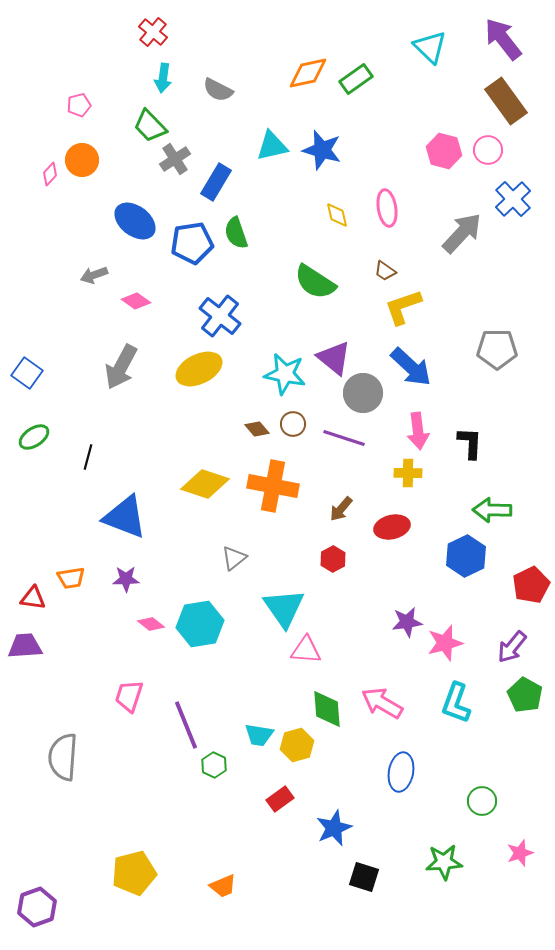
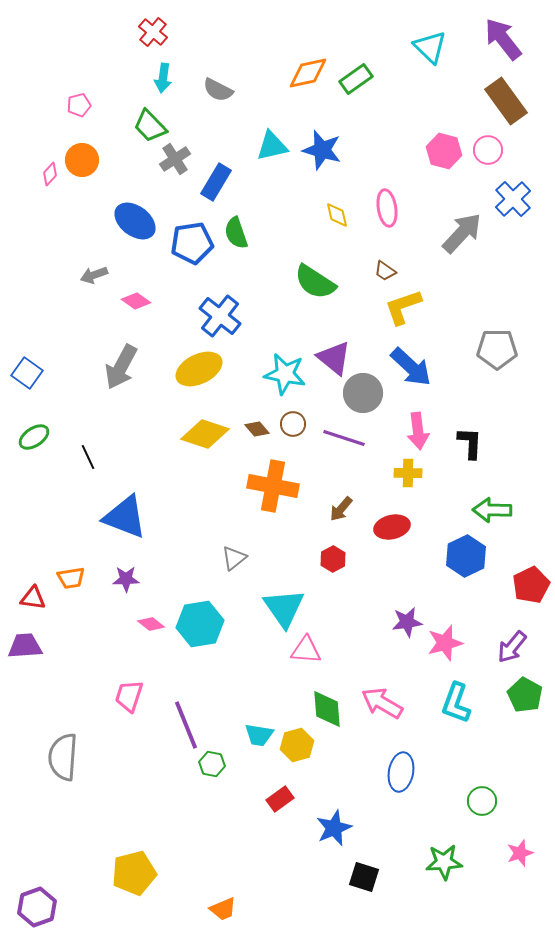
black line at (88, 457): rotated 40 degrees counterclockwise
yellow diamond at (205, 484): moved 50 px up
green hexagon at (214, 765): moved 2 px left, 1 px up; rotated 15 degrees counterclockwise
orange trapezoid at (223, 886): moved 23 px down
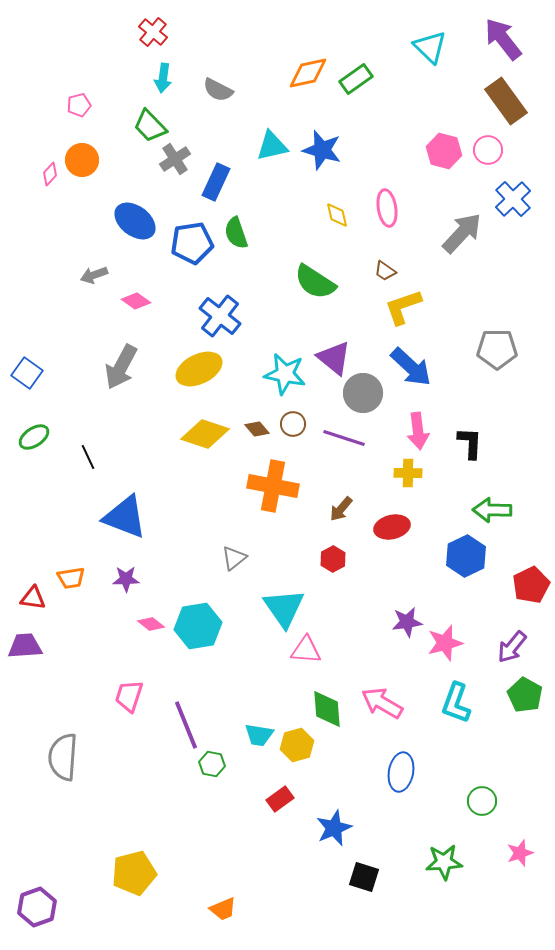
blue rectangle at (216, 182): rotated 6 degrees counterclockwise
cyan hexagon at (200, 624): moved 2 px left, 2 px down
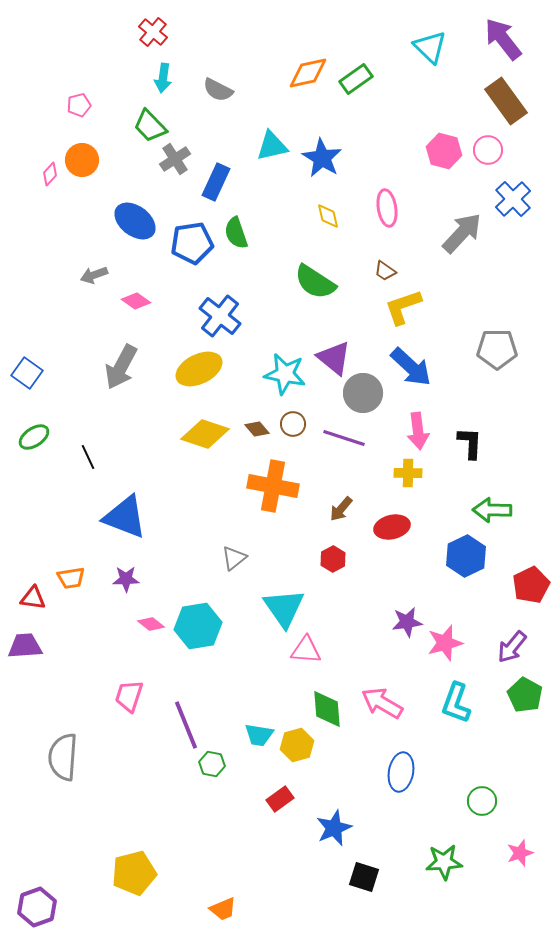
blue star at (322, 150): moved 8 px down; rotated 15 degrees clockwise
yellow diamond at (337, 215): moved 9 px left, 1 px down
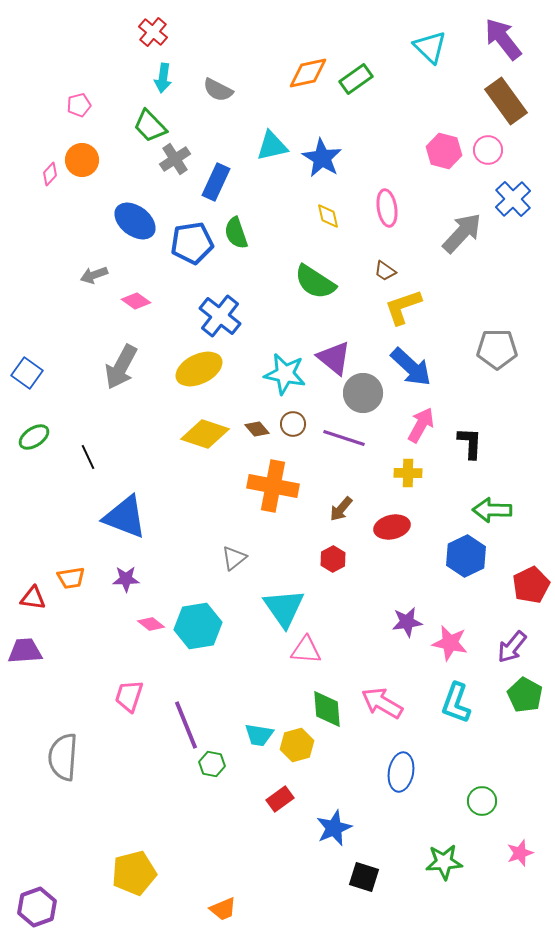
pink arrow at (418, 431): moved 3 px right, 6 px up; rotated 144 degrees counterclockwise
pink star at (445, 643): moved 5 px right; rotated 27 degrees clockwise
purple trapezoid at (25, 646): moved 5 px down
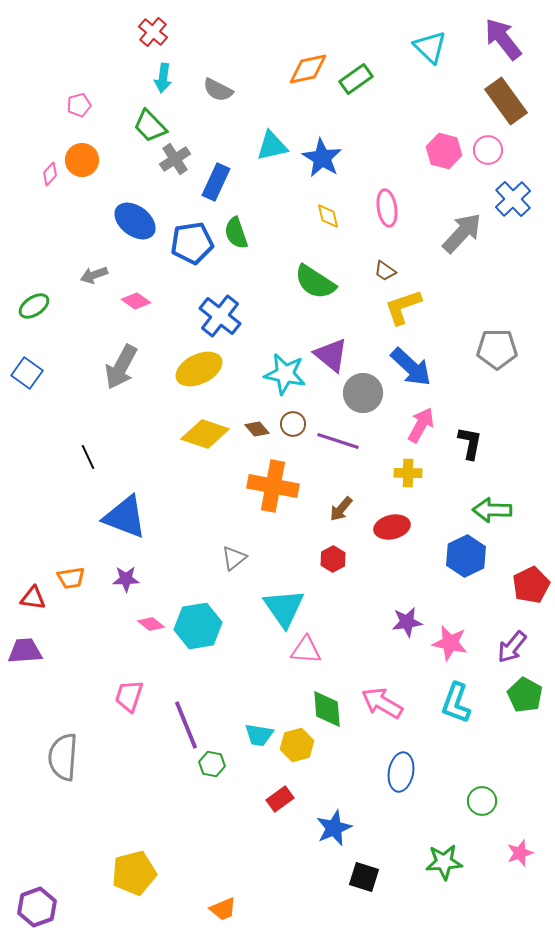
orange diamond at (308, 73): moved 4 px up
purple triangle at (334, 358): moved 3 px left, 3 px up
green ellipse at (34, 437): moved 131 px up
purple line at (344, 438): moved 6 px left, 3 px down
black L-shape at (470, 443): rotated 8 degrees clockwise
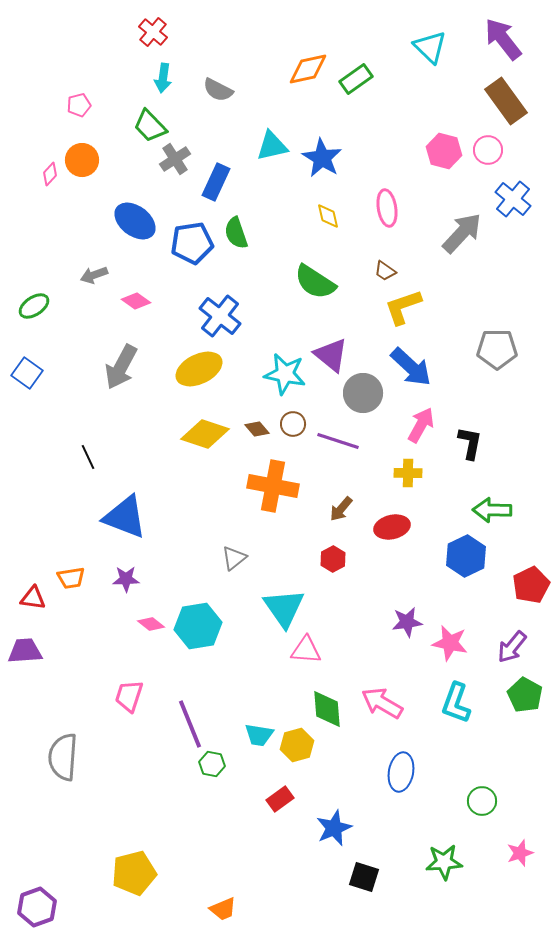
blue cross at (513, 199): rotated 6 degrees counterclockwise
purple line at (186, 725): moved 4 px right, 1 px up
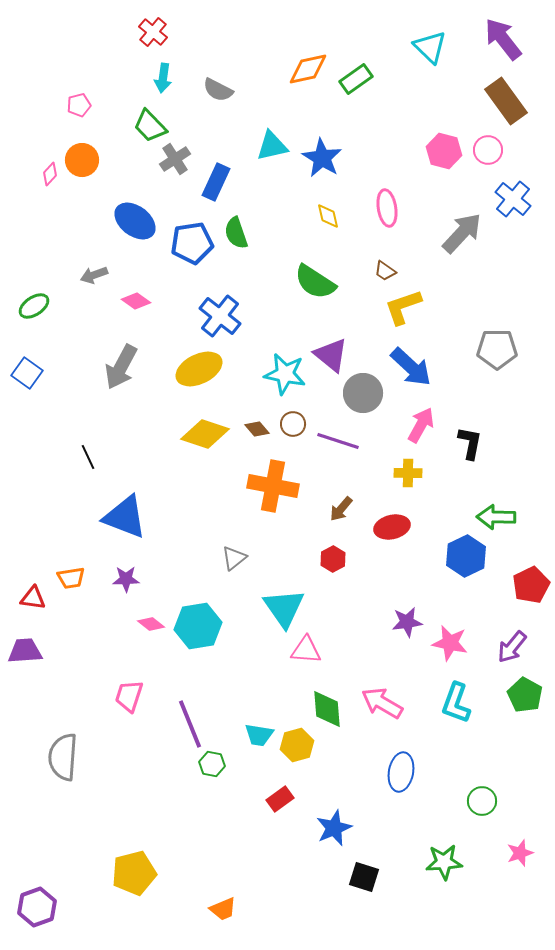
green arrow at (492, 510): moved 4 px right, 7 px down
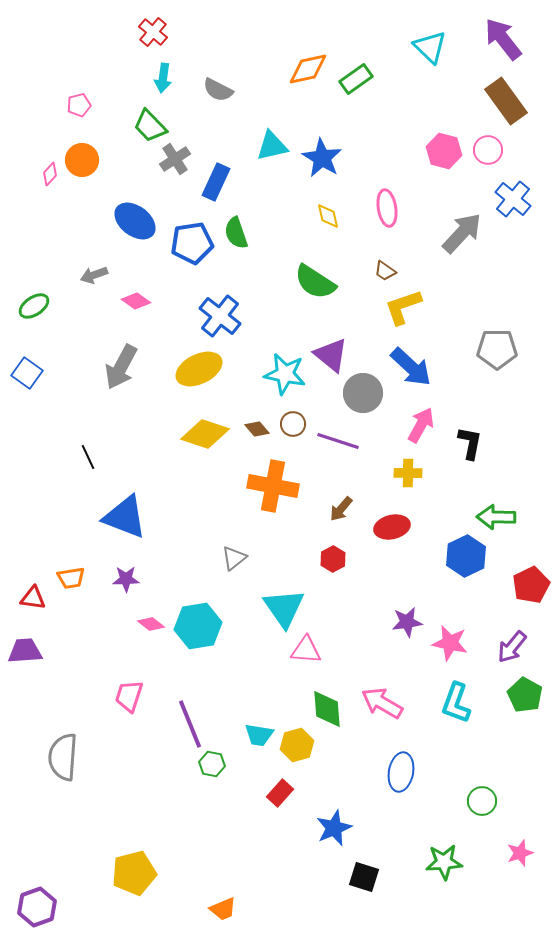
red rectangle at (280, 799): moved 6 px up; rotated 12 degrees counterclockwise
